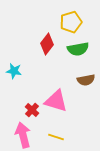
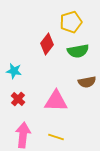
green semicircle: moved 2 px down
brown semicircle: moved 1 px right, 2 px down
pink triangle: rotated 15 degrees counterclockwise
red cross: moved 14 px left, 11 px up
pink arrow: rotated 20 degrees clockwise
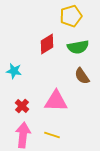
yellow pentagon: moved 6 px up
red diamond: rotated 20 degrees clockwise
green semicircle: moved 4 px up
brown semicircle: moved 5 px left, 6 px up; rotated 66 degrees clockwise
red cross: moved 4 px right, 7 px down
yellow line: moved 4 px left, 2 px up
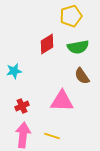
cyan star: rotated 21 degrees counterclockwise
pink triangle: moved 6 px right
red cross: rotated 24 degrees clockwise
yellow line: moved 1 px down
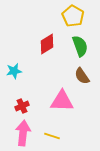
yellow pentagon: moved 2 px right; rotated 25 degrees counterclockwise
green semicircle: moved 2 px right, 1 px up; rotated 100 degrees counterclockwise
pink arrow: moved 2 px up
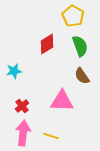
red cross: rotated 16 degrees counterclockwise
yellow line: moved 1 px left
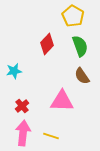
red diamond: rotated 15 degrees counterclockwise
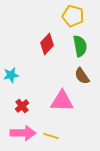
yellow pentagon: rotated 15 degrees counterclockwise
green semicircle: rotated 10 degrees clockwise
cyan star: moved 3 px left, 4 px down
pink arrow: rotated 85 degrees clockwise
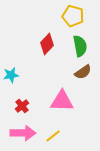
brown semicircle: moved 1 px right, 4 px up; rotated 90 degrees counterclockwise
yellow line: moved 2 px right; rotated 56 degrees counterclockwise
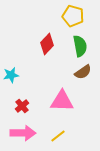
yellow line: moved 5 px right
